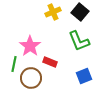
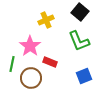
yellow cross: moved 7 px left, 8 px down
green line: moved 2 px left
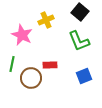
pink star: moved 8 px left, 11 px up; rotated 10 degrees counterclockwise
red rectangle: moved 3 px down; rotated 24 degrees counterclockwise
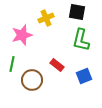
black square: moved 3 px left; rotated 30 degrees counterclockwise
yellow cross: moved 2 px up
pink star: rotated 30 degrees clockwise
green L-shape: moved 2 px right, 1 px up; rotated 35 degrees clockwise
red rectangle: moved 7 px right; rotated 40 degrees clockwise
brown circle: moved 1 px right, 2 px down
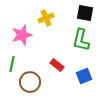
black square: moved 8 px right, 1 px down
brown circle: moved 2 px left, 2 px down
